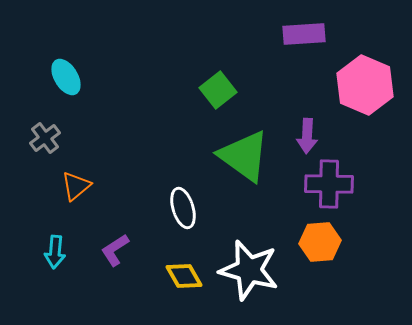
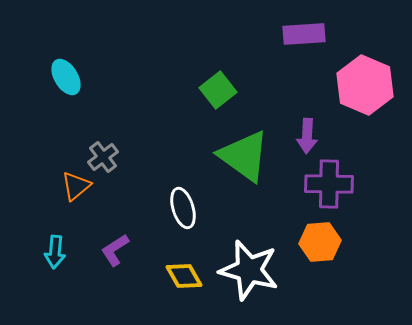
gray cross: moved 58 px right, 19 px down
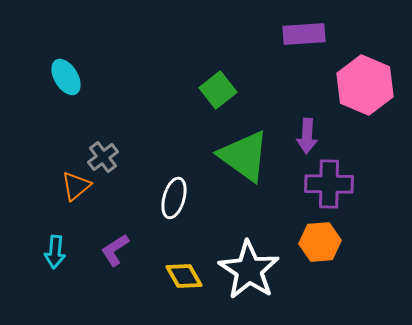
white ellipse: moved 9 px left, 10 px up; rotated 33 degrees clockwise
white star: rotated 18 degrees clockwise
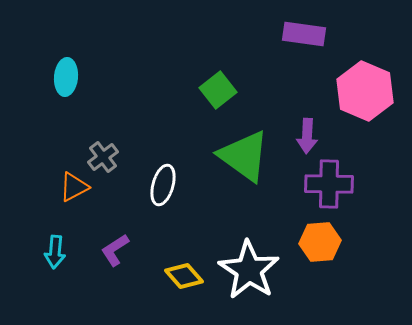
purple rectangle: rotated 12 degrees clockwise
cyan ellipse: rotated 36 degrees clockwise
pink hexagon: moved 6 px down
orange triangle: moved 2 px left, 1 px down; rotated 12 degrees clockwise
white ellipse: moved 11 px left, 13 px up
yellow diamond: rotated 12 degrees counterclockwise
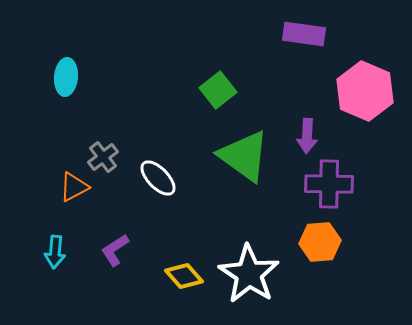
white ellipse: moved 5 px left, 7 px up; rotated 60 degrees counterclockwise
white star: moved 4 px down
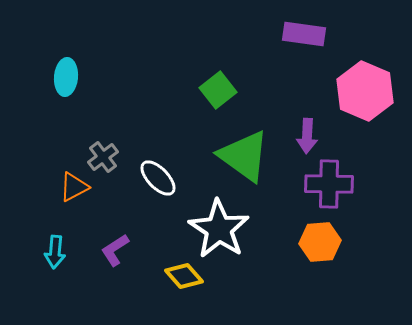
white star: moved 30 px left, 45 px up
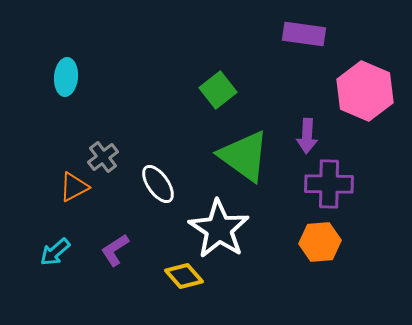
white ellipse: moved 6 px down; rotated 9 degrees clockwise
cyan arrow: rotated 44 degrees clockwise
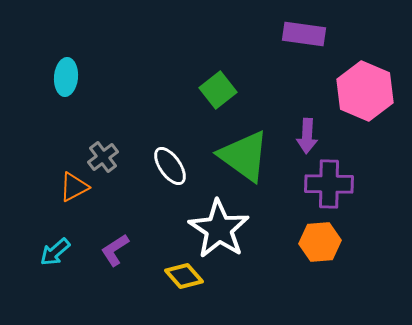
white ellipse: moved 12 px right, 18 px up
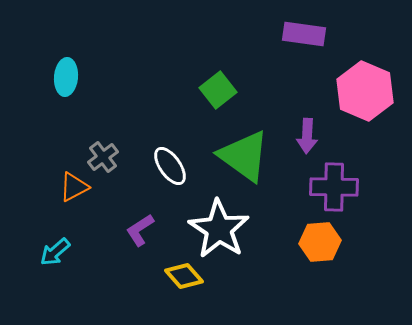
purple cross: moved 5 px right, 3 px down
purple L-shape: moved 25 px right, 20 px up
